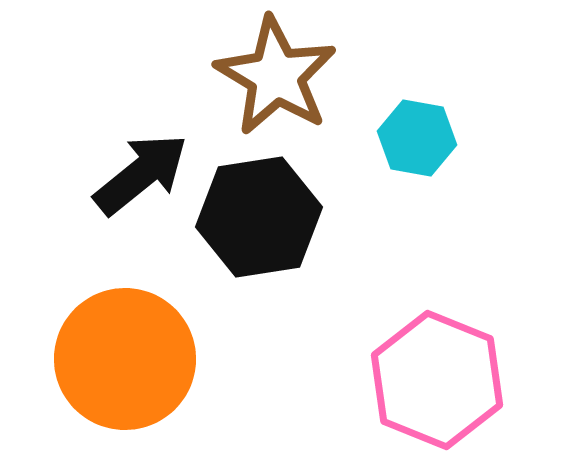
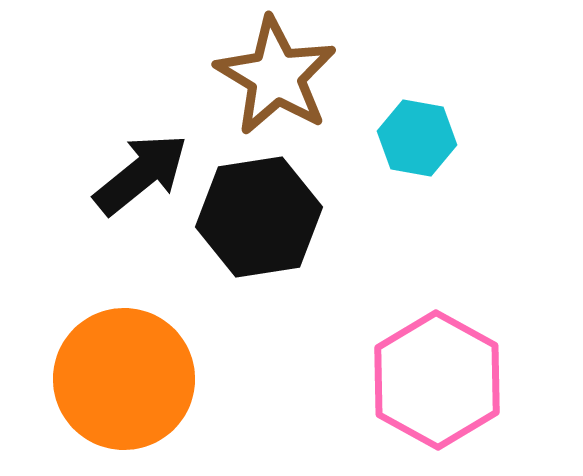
orange circle: moved 1 px left, 20 px down
pink hexagon: rotated 7 degrees clockwise
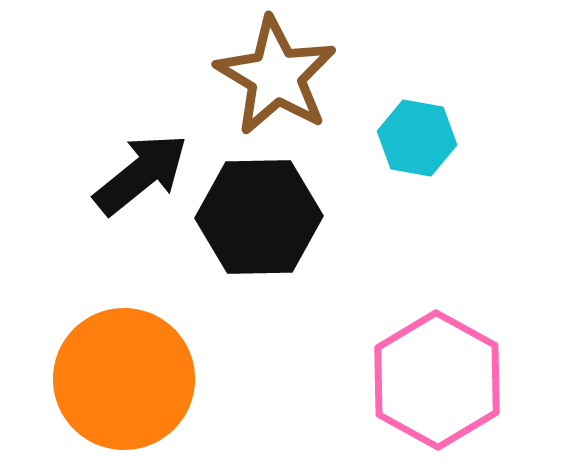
black hexagon: rotated 8 degrees clockwise
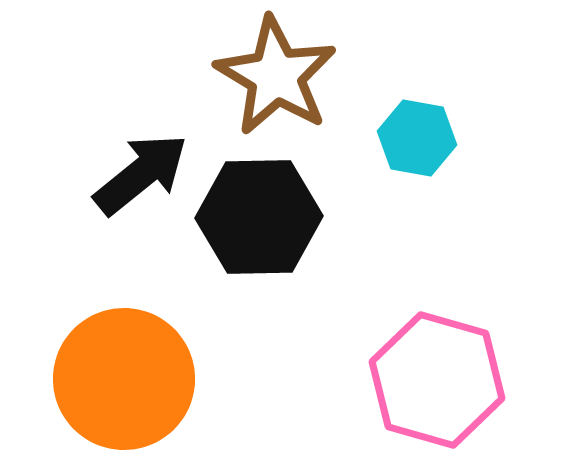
pink hexagon: rotated 13 degrees counterclockwise
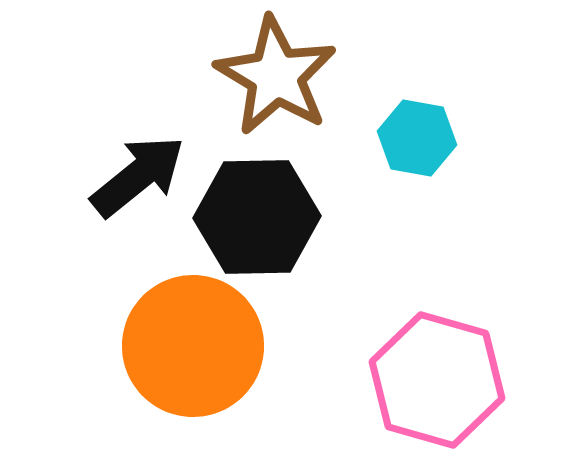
black arrow: moved 3 px left, 2 px down
black hexagon: moved 2 px left
orange circle: moved 69 px right, 33 px up
